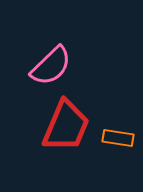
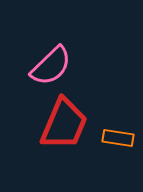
red trapezoid: moved 2 px left, 2 px up
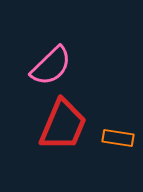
red trapezoid: moved 1 px left, 1 px down
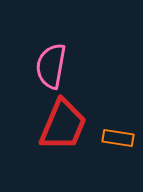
pink semicircle: rotated 144 degrees clockwise
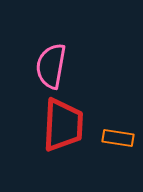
red trapezoid: rotated 20 degrees counterclockwise
